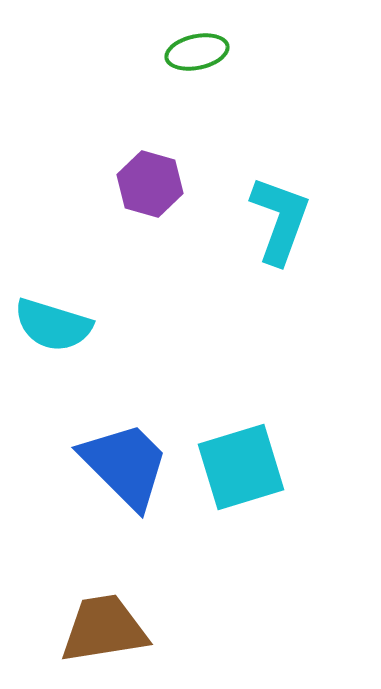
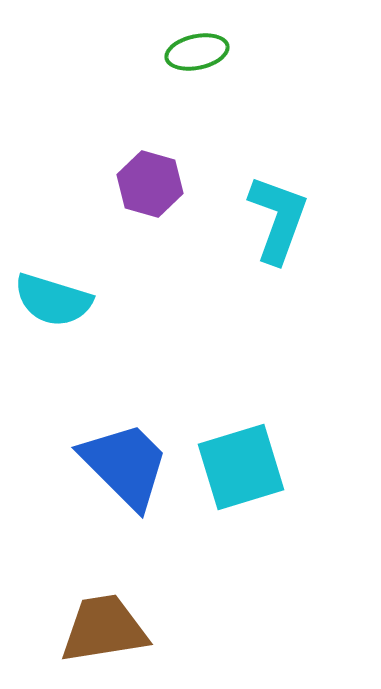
cyan L-shape: moved 2 px left, 1 px up
cyan semicircle: moved 25 px up
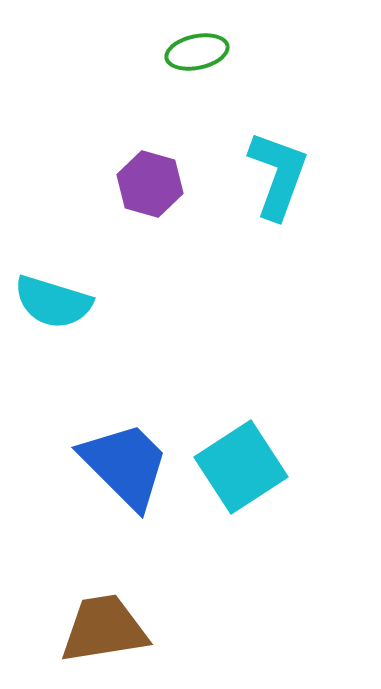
cyan L-shape: moved 44 px up
cyan semicircle: moved 2 px down
cyan square: rotated 16 degrees counterclockwise
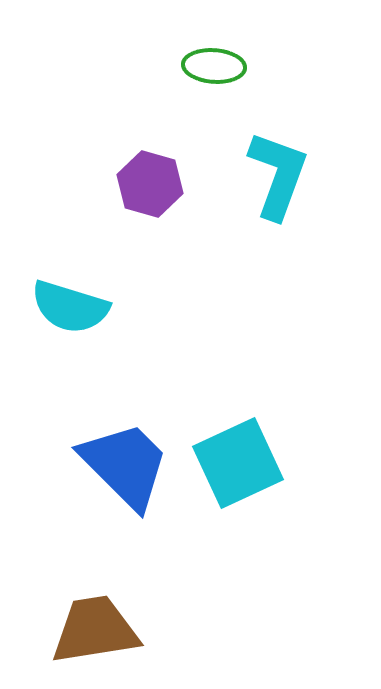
green ellipse: moved 17 px right, 14 px down; rotated 16 degrees clockwise
cyan semicircle: moved 17 px right, 5 px down
cyan square: moved 3 px left, 4 px up; rotated 8 degrees clockwise
brown trapezoid: moved 9 px left, 1 px down
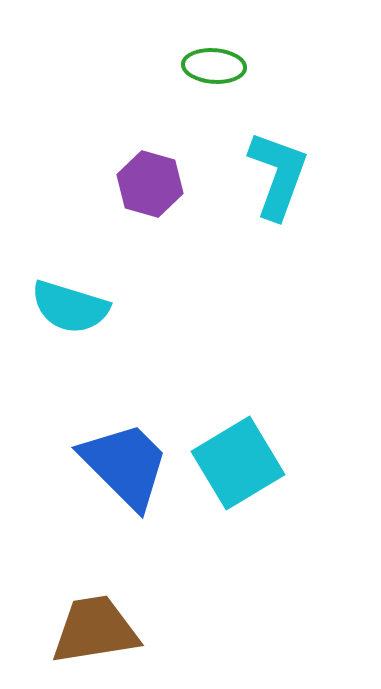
cyan square: rotated 6 degrees counterclockwise
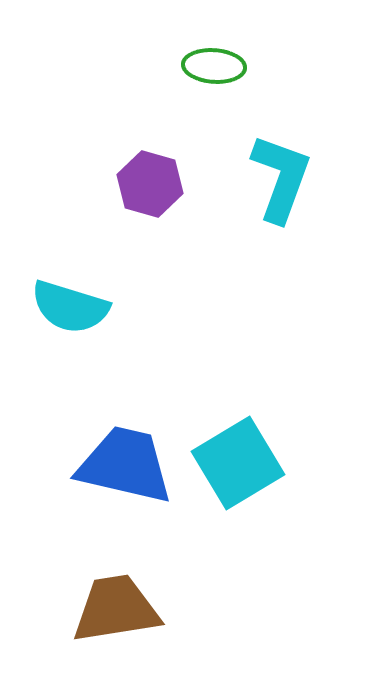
cyan L-shape: moved 3 px right, 3 px down
blue trapezoid: rotated 32 degrees counterclockwise
brown trapezoid: moved 21 px right, 21 px up
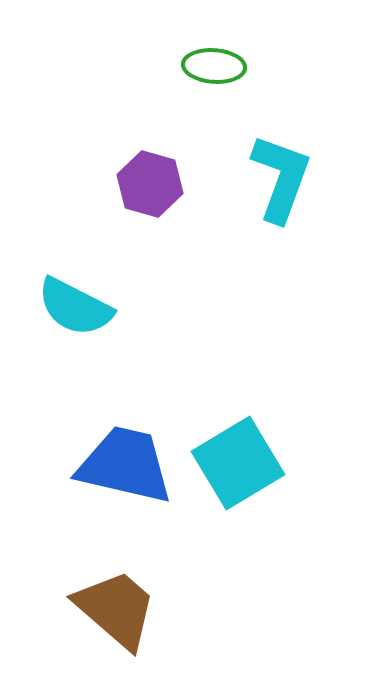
cyan semicircle: moved 5 px right; rotated 10 degrees clockwise
brown trapezoid: rotated 50 degrees clockwise
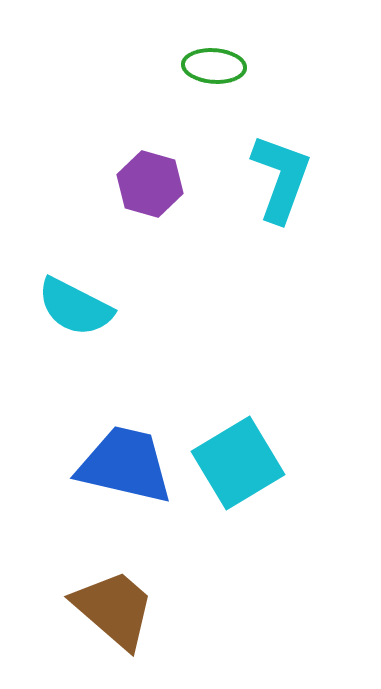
brown trapezoid: moved 2 px left
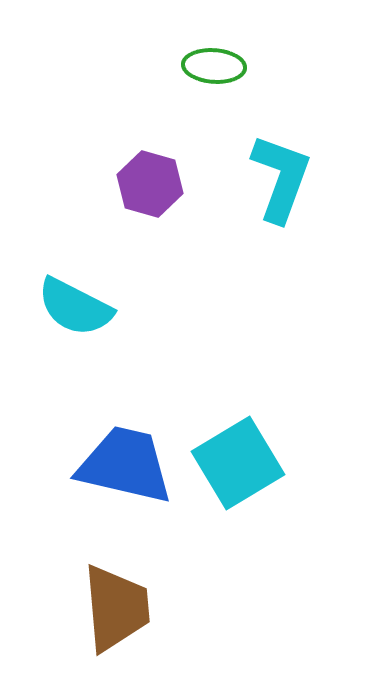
brown trapezoid: moved 2 px right, 1 px up; rotated 44 degrees clockwise
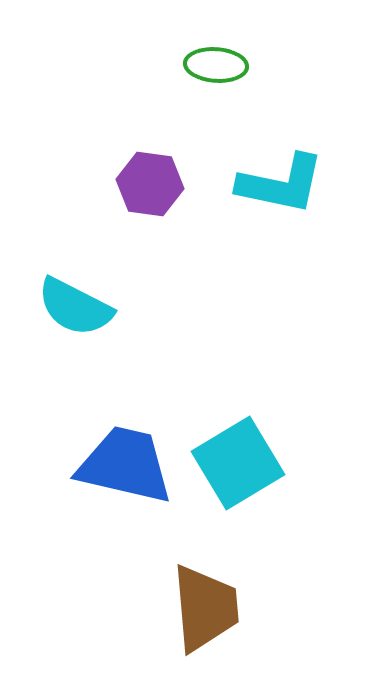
green ellipse: moved 2 px right, 1 px up
cyan L-shape: moved 6 px down; rotated 82 degrees clockwise
purple hexagon: rotated 8 degrees counterclockwise
brown trapezoid: moved 89 px right
